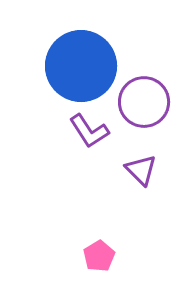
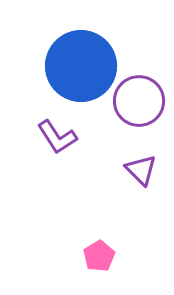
purple circle: moved 5 px left, 1 px up
purple L-shape: moved 32 px left, 6 px down
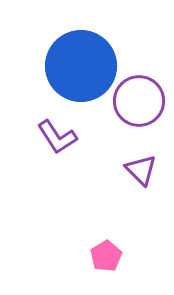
pink pentagon: moved 7 px right
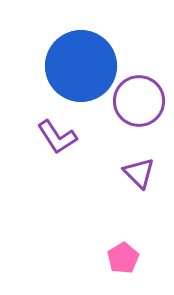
purple triangle: moved 2 px left, 3 px down
pink pentagon: moved 17 px right, 2 px down
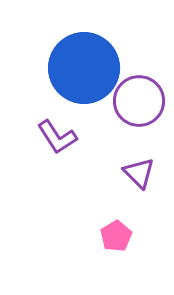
blue circle: moved 3 px right, 2 px down
pink pentagon: moved 7 px left, 22 px up
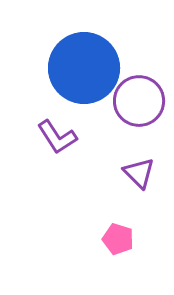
pink pentagon: moved 2 px right, 3 px down; rotated 24 degrees counterclockwise
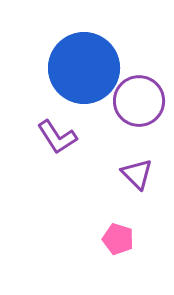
purple triangle: moved 2 px left, 1 px down
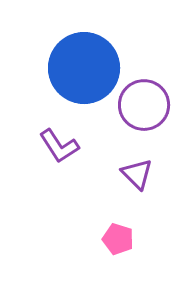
purple circle: moved 5 px right, 4 px down
purple L-shape: moved 2 px right, 9 px down
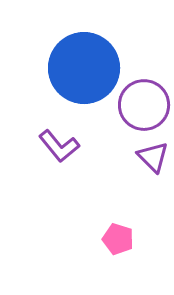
purple L-shape: rotated 6 degrees counterclockwise
purple triangle: moved 16 px right, 17 px up
